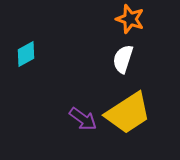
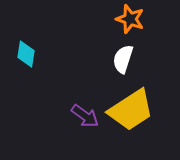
cyan diamond: rotated 52 degrees counterclockwise
yellow trapezoid: moved 3 px right, 3 px up
purple arrow: moved 2 px right, 3 px up
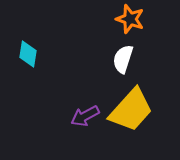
cyan diamond: moved 2 px right
yellow trapezoid: rotated 15 degrees counterclockwise
purple arrow: rotated 116 degrees clockwise
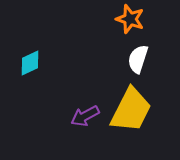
cyan diamond: moved 2 px right, 9 px down; rotated 56 degrees clockwise
white semicircle: moved 15 px right
yellow trapezoid: rotated 15 degrees counterclockwise
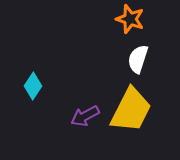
cyan diamond: moved 3 px right, 23 px down; rotated 32 degrees counterclockwise
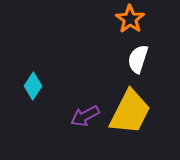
orange star: rotated 16 degrees clockwise
yellow trapezoid: moved 1 px left, 2 px down
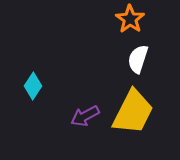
yellow trapezoid: moved 3 px right
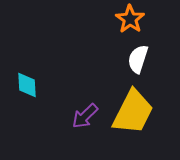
cyan diamond: moved 6 px left, 1 px up; rotated 36 degrees counterclockwise
purple arrow: rotated 16 degrees counterclockwise
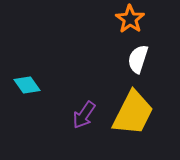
cyan diamond: rotated 32 degrees counterclockwise
yellow trapezoid: moved 1 px down
purple arrow: moved 1 px left, 1 px up; rotated 12 degrees counterclockwise
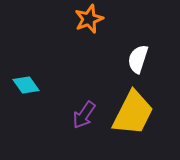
orange star: moved 41 px left; rotated 16 degrees clockwise
cyan diamond: moved 1 px left
